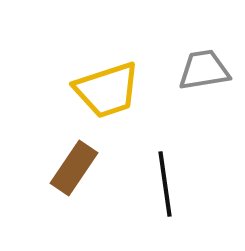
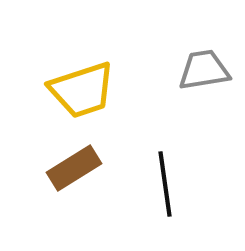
yellow trapezoid: moved 25 px left
brown rectangle: rotated 24 degrees clockwise
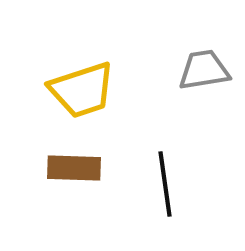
brown rectangle: rotated 34 degrees clockwise
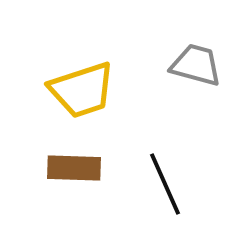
gray trapezoid: moved 8 px left, 5 px up; rotated 24 degrees clockwise
black line: rotated 16 degrees counterclockwise
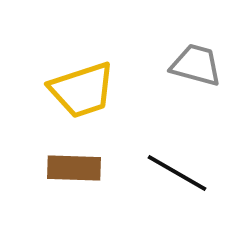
black line: moved 12 px right, 11 px up; rotated 36 degrees counterclockwise
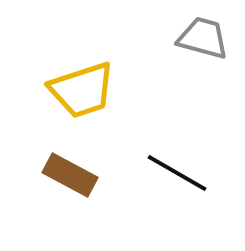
gray trapezoid: moved 7 px right, 27 px up
brown rectangle: moved 4 px left, 7 px down; rotated 26 degrees clockwise
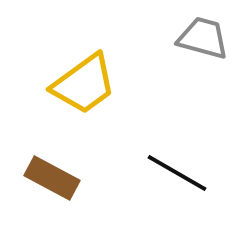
yellow trapezoid: moved 2 px right, 6 px up; rotated 18 degrees counterclockwise
brown rectangle: moved 18 px left, 3 px down
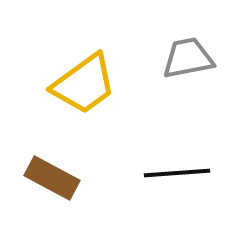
gray trapezoid: moved 15 px left, 20 px down; rotated 26 degrees counterclockwise
black line: rotated 34 degrees counterclockwise
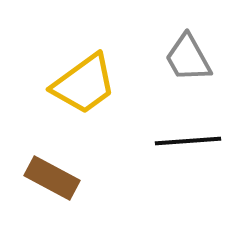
gray trapezoid: rotated 108 degrees counterclockwise
black line: moved 11 px right, 32 px up
